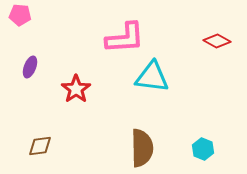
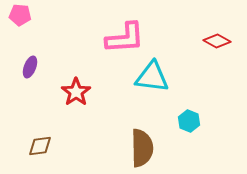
red star: moved 3 px down
cyan hexagon: moved 14 px left, 28 px up
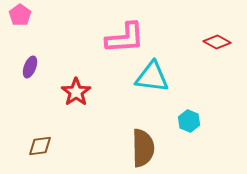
pink pentagon: rotated 30 degrees clockwise
red diamond: moved 1 px down
brown semicircle: moved 1 px right
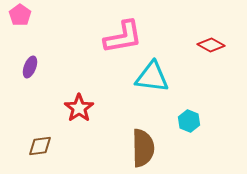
pink L-shape: moved 2 px left, 1 px up; rotated 6 degrees counterclockwise
red diamond: moved 6 px left, 3 px down
red star: moved 3 px right, 16 px down
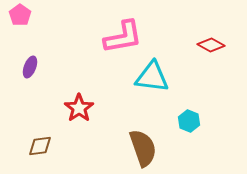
brown semicircle: rotated 18 degrees counterclockwise
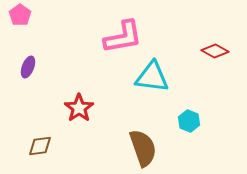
red diamond: moved 4 px right, 6 px down
purple ellipse: moved 2 px left
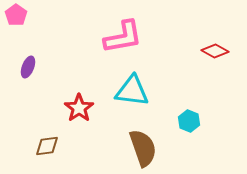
pink pentagon: moved 4 px left
cyan triangle: moved 20 px left, 14 px down
brown diamond: moved 7 px right
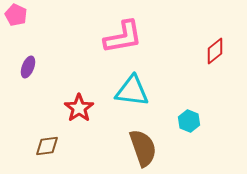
pink pentagon: rotated 10 degrees counterclockwise
red diamond: rotated 68 degrees counterclockwise
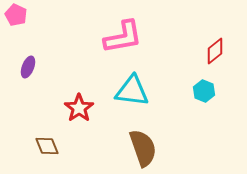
cyan hexagon: moved 15 px right, 30 px up
brown diamond: rotated 75 degrees clockwise
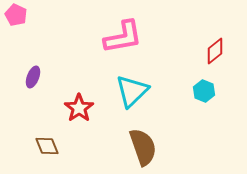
purple ellipse: moved 5 px right, 10 px down
cyan triangle: rotated 51 degrees counterclockwise
brown semicircle: moved 1 px up
